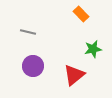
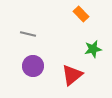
gray line: moved 2 px down
red triangle: moved 2 px left
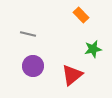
orange rectangle: moved 1 px down
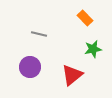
orange rectangle: moved 4 px right, 3 px down
gray line: moved 11 px right
purple circle: moved 3 px left, 1 px down
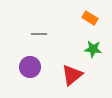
orange rectangle: moved 5 px right; rotated 14 degrees counterclockwise
gray line: rotated 14 degrees counterclockwise
green star: rotated 18 degrees clockwise
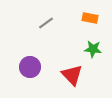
orange rectangle: rotated 21 degrees counterclockwise
gray line: moved 7 px right, 11 px up; rotated 35 degrees counterclockwise
red triangle: rotated 35 degrees counterclockwise
